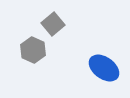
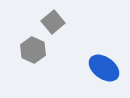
gray square: moved 2 px up
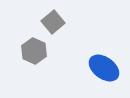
gray hexagon: moved 1 px right, 1 px down
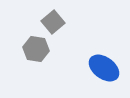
gray hexagon: moved 2 px right, 2 px up; rotated 15 degrees counterclockwise
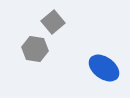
gray hexagon: moved 1 px left
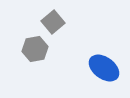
gray hexagon: rotated 20 degrees counterclockwise
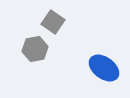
gray square: rotated 15 degrees counterclockwise
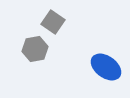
blue ellipse: moved 2 px right, 1 px up
